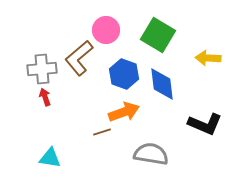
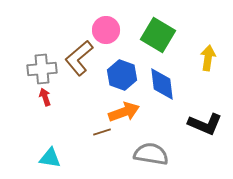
yellow arrow: rotated 95 degrees clockwise
blue hexagon: moved 2 px left, 1 px down
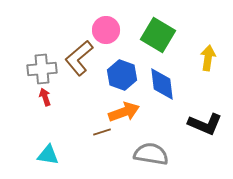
cyan triangle: moved 2 px left, 3 px up
